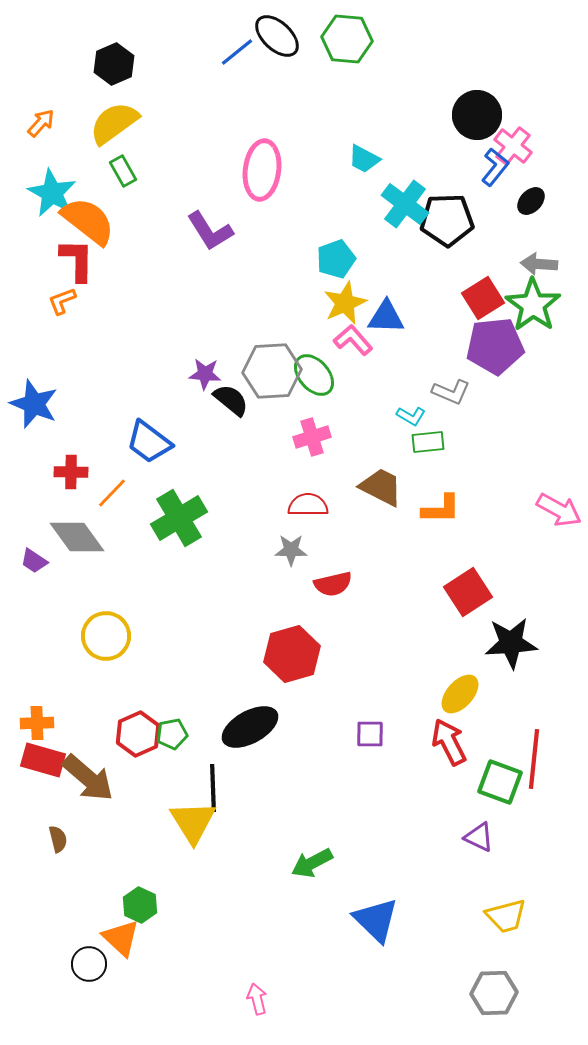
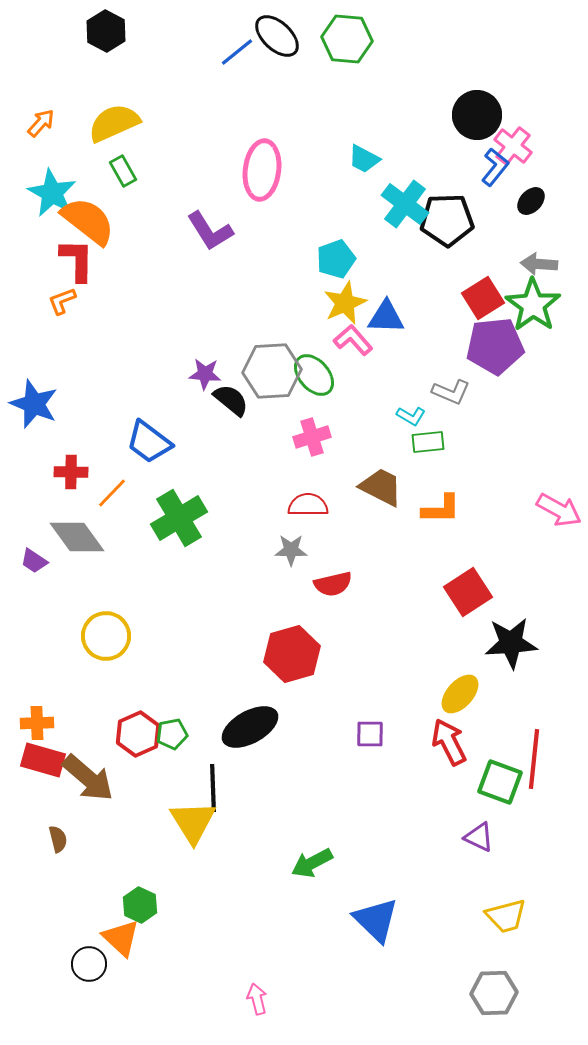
black hexagon at (114, 64): moved 8 px left, 33 px up; rotated 9 degrees counterclockwise
yellow semicircle at (114, 123): rotated 12 degrees clockwise
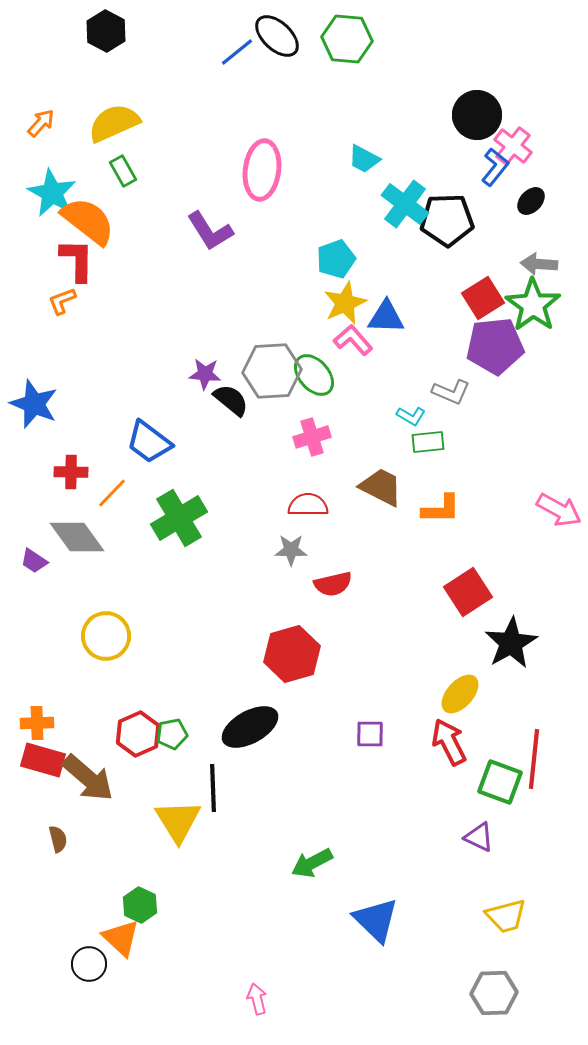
black star at (511, 643): rotated 26 degrees counterclockwise
yellow triangle at (193, 822): moved 15 px left, 1 px up
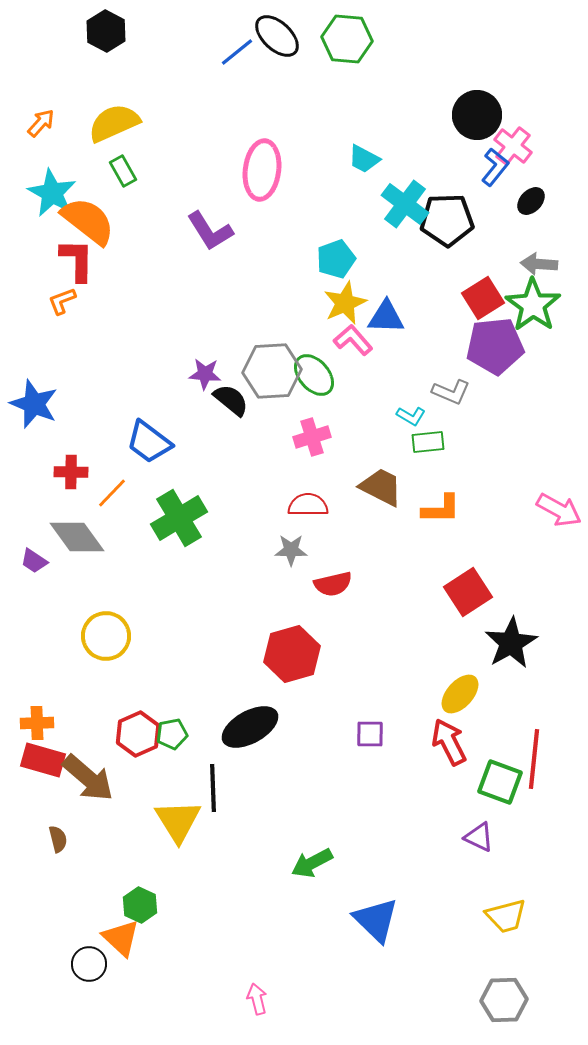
gray hexagon at (494, 993): moved 10 px right, 7 px down
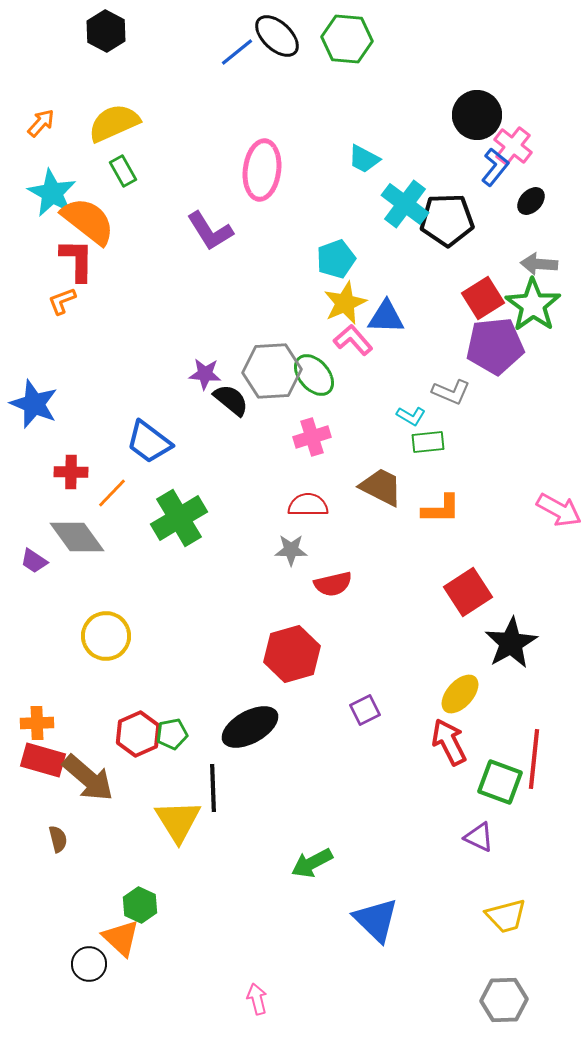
purple square at (370, 734): moved 5 px left, 24 px up; rotated 28 degrees counterclockwise
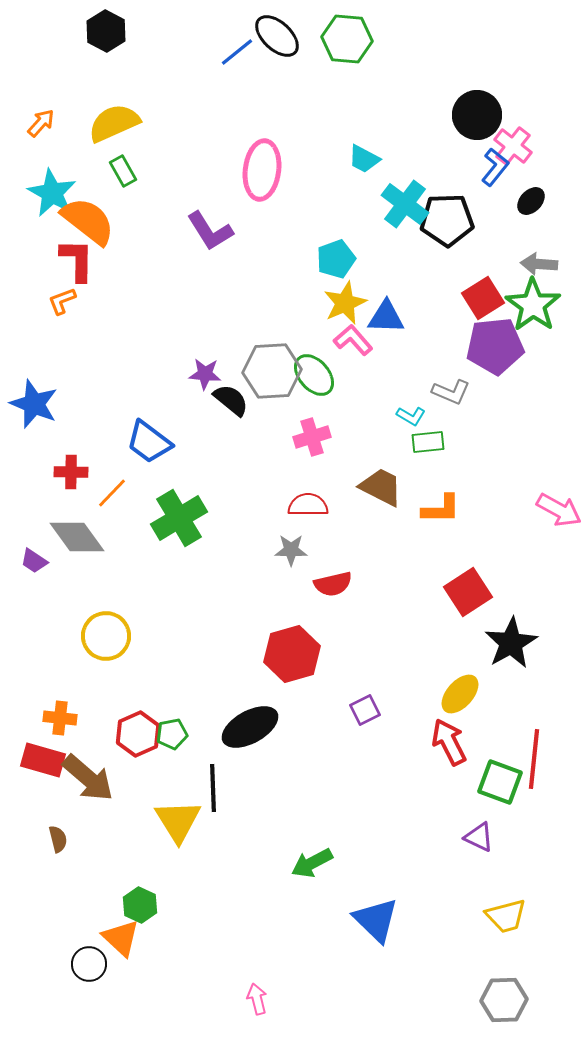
orange cross at (37, 723): moved 23 px right, 5 px up; rotated 8 degrees clockwise
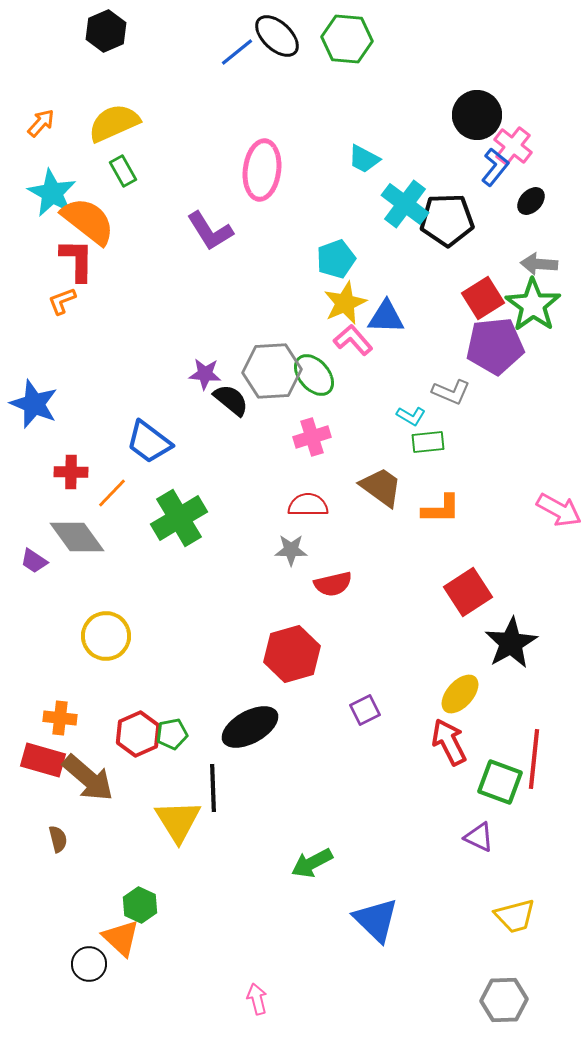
black hexagon at (106, 31): rotated 9 degrees clockwise
brown trapezoid at (381, 487): rotated 9 degrees clockwise
yellow trapezoid at (506, 916): moved 9 px right
